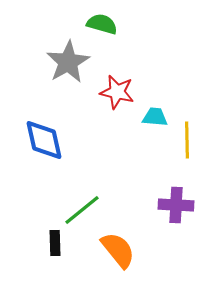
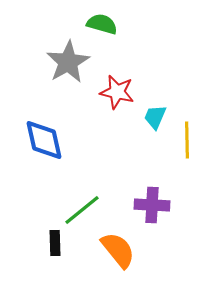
cyan trapezoid: rotated 72 degrees counterclockwise
purple cross: moved 24 px left
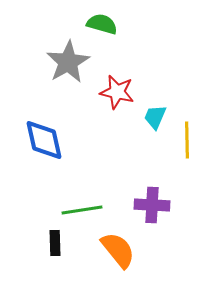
green line: rotated 30 degrees clockwise
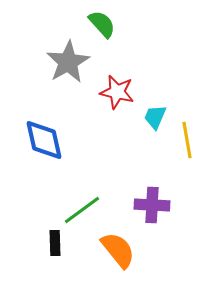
green semicircle: rotated 32 degrees clockwise
yellow line: rotated 9 degrees counterclockwise
green line: rotated 27 degrees counterclockwise
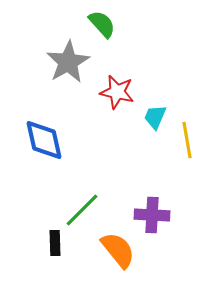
purple cross: moved 10 px down
green line: rotated 9 degrees counterclockwise
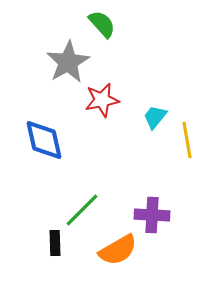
red star: moved 15 px left, 8 px down; rotated 24 degrees counterclockwise
cyan trapezoid: rotated 16 degrees clockwise
orange semicircle: rotated 99 degrees clockwise
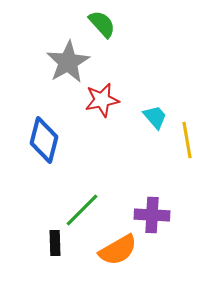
cyan trapezoid: rotated 100 degrees clockwise
blue diamond: rotated 27 degrees clockwise
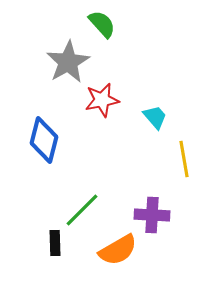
yellow line: moved 3 px left, 19 px down
